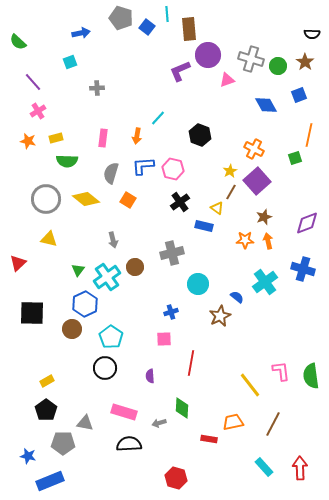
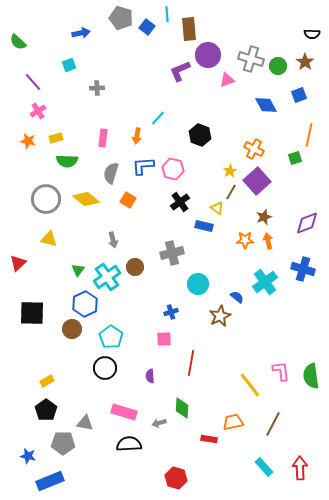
cyan square at (70, 62): moved 1 px left, 3 px down
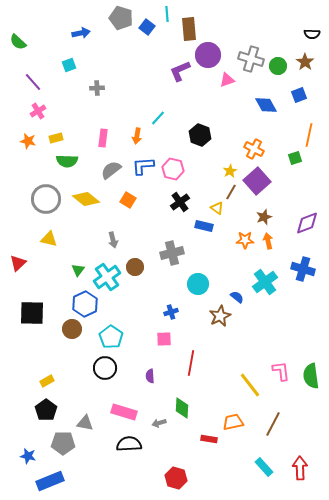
gray semicircle at (111, 173): moved 3 px up; rotated 35 degrees clockwise
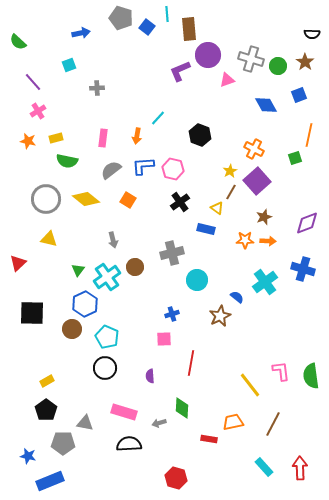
green semicircle at (67, 161): rotated 10 degrees clockwise
blue rectangle at (204, 226): moved 2 px right, 3 px down
orange arrow at (268, 241): rotated 105 degrees clockwise
cyan circle at (198, 284): moved 1 px left, 4 px up
blue cross at (171, 312): moved 1 px right, 2 px down
cyan pentagon at (111, 337): moved 4 px left; rotated 10 degrees counterclockwise
